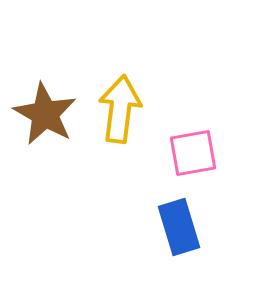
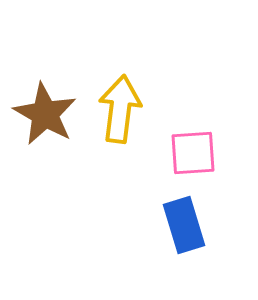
pink square: rotated 6 degrees clockwise
blue rectangle: moved 5 px right, 2 px up
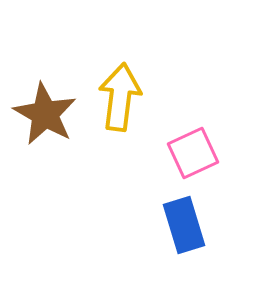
yellow arrow: moved 12 px up
pink square: rotated 21 degrees counterclockwise
